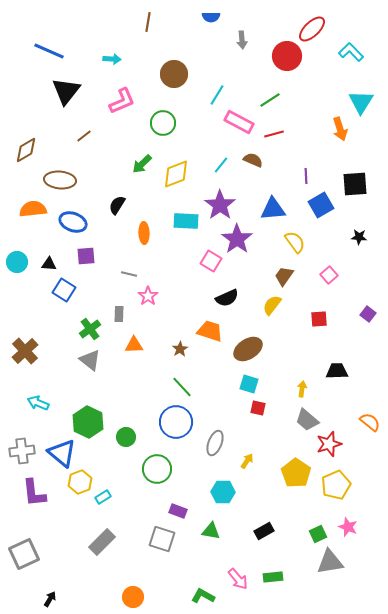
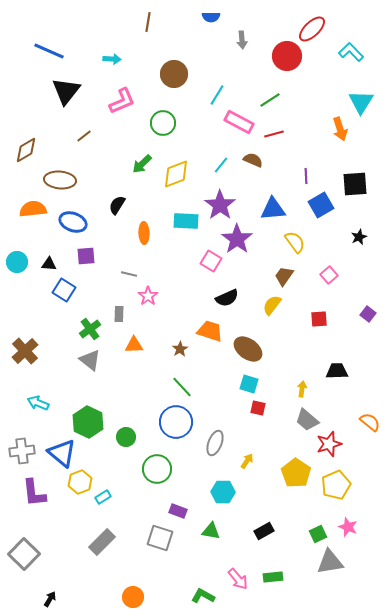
black star at (359, 237): rotated 28 degrees counterclockwise
brown ellipse at (248, 349): rotated 68 degrees clockwise
gray square at (162, 539): moved 2 px left, 1 px up
gray square at (24, 554): rotated 20 degrees counterclockwise
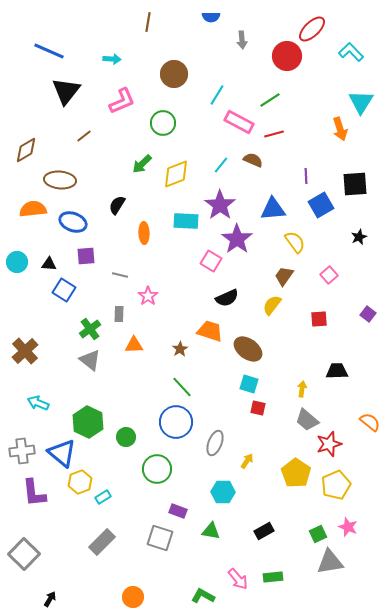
gray line at (129, 274): moved 9 px left, 1 px down
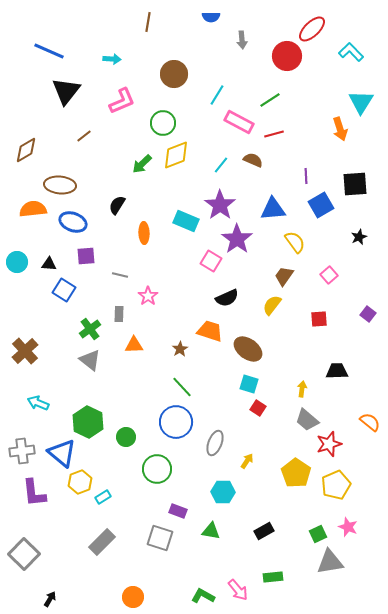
yellow diamond at (176, 174): moved 19 px up
brown ellipse at (60, 180): moved 5 px down
cyan rectangle at (186, 221): rotated 20 degrees clockwise
red square at (258, 408): rotated 21 degrees clockwise
pink arrow at (238, 579): moved 11 px down
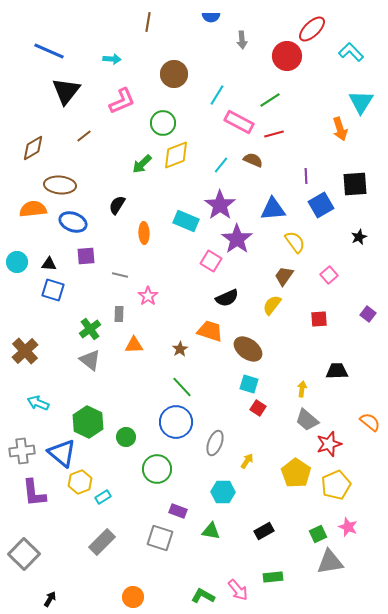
brown diamond at (26, 150): moved 7 px right, 2 px up
blue square at (64, 290): moved 11 px left; rotated 15 degrees counterclockwise
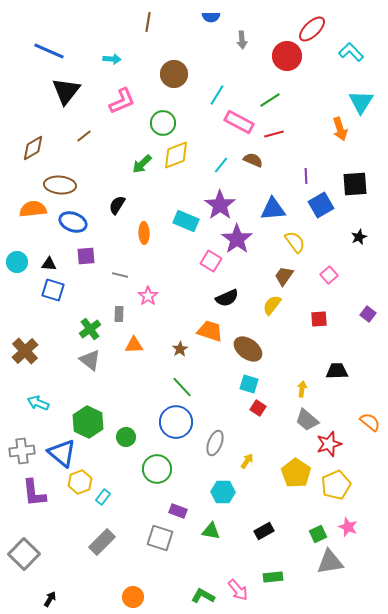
cyan rectangle at (103, 497): rotated 21 degrees counterclockwise
